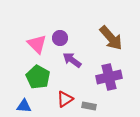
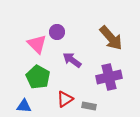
purple circle: moved 3 px left, 6 px up
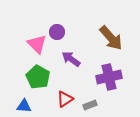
purple arrow: moved 1 px left, 1 px up
gray rectangle: moved 1 px right, 1 px up; rotated 32 degrees counterclockwise
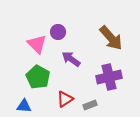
purple circle: moved 1 px right
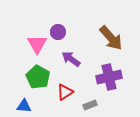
pink triangle: rotated 15 degrees clockwise
red triangle: moved 7 px up
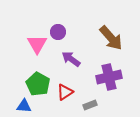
green pentagon: moved 7 px down
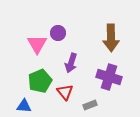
purple circle: moved 1 px down
brown arrow: rotated 40 degrees clockwise
purple arrow: moved 4 px down; rotated 108 degrees counterclockwise
purple cross: rotated 30 degrees clockwise
green pentagon: moved 2 px right, 3 px up; rotated 20 degrees clockwise
red triangle: rotated 36 degrees counterclockwise
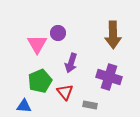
brown arrow: moved 2 px right, 3 px up
gray rectangle: rotated 32 degrees clockwise
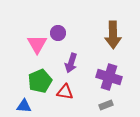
red triangle: rotated 42 degrees counterclockwise
gray rectangle: moved 16 px right; rotated 32 degrees counterclockwise
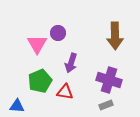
brown arrow: moved 2 px right, 1 px down
purple cross: moved 3 px down
blue triangle: moved 7 px left
